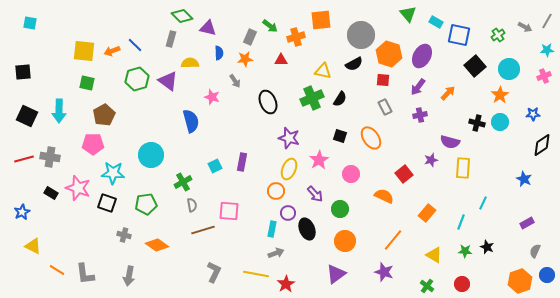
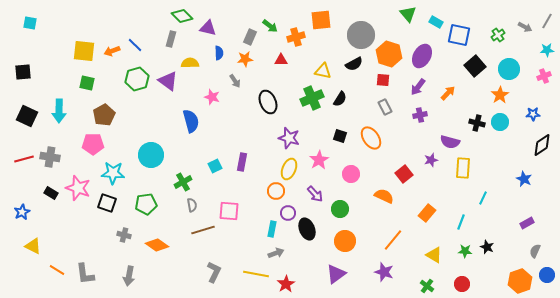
cyan line at (483, 203): moved 5 px up
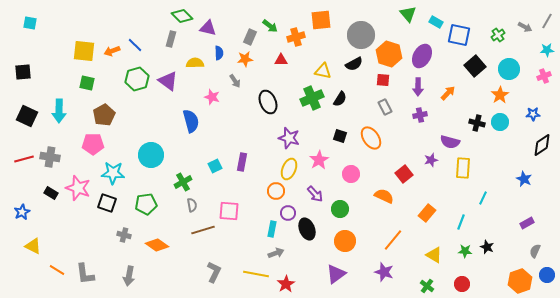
yellow semicircle at (190, 63): moved 5 px right
purple arrow at (418, 87): rotated 36 degrees counterclockwise
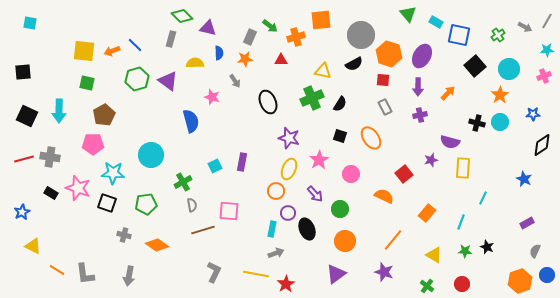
black semicircle at (340, 99): moved 5 px down
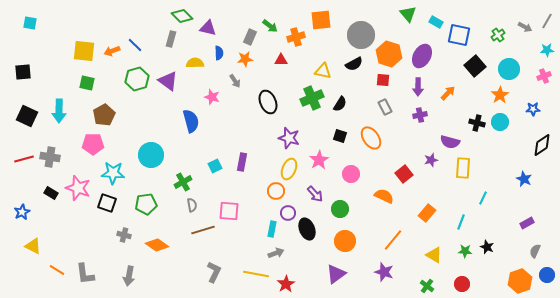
blue star at (533, 114): moved 5 px up
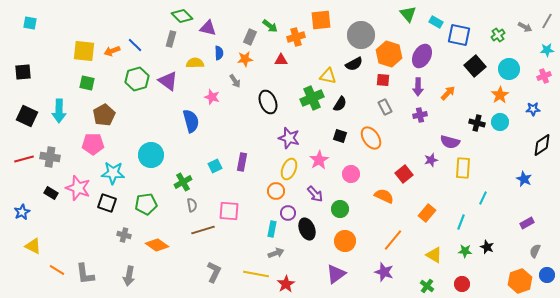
yellow triangle at (323, 71): moved 5 px right, 5 px down
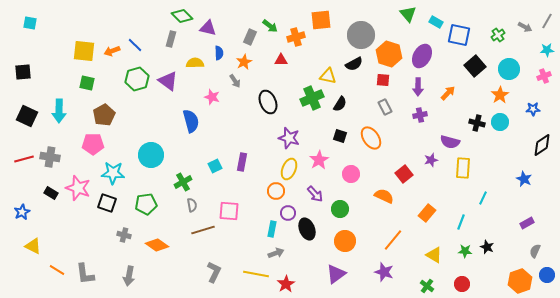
orange star at (245, 59): moved 1 px left, 3 px down; rotated 21 degrees counterclockwise
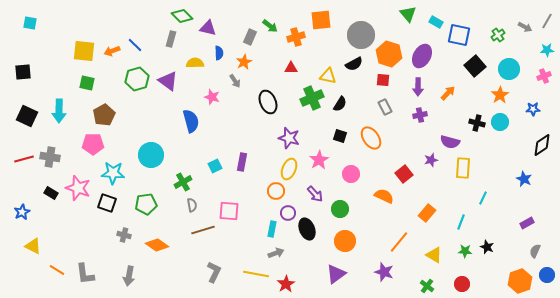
red triangle at (281, 60): moved 10 px right, 8 px down
orange line at (393, 240): moved 6 px right, 2 px down
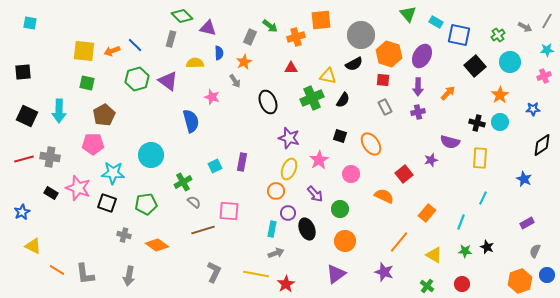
cyan circle at (509, 69): moved 1 px right, 7 px up
black semicircle at (340, 104): moved 3 px right, 4 px up
purple cross at (420, 115): moved 2 px left, 3 px up
orange ellipse at (371, 138): moved 6 px down
yellow rectangle at (463, 168): moved 17 px right, 10 px up
gray semicircle at (192, 205): moved 2 px right, 3 px up; rotated 40 degrees counterclockwise
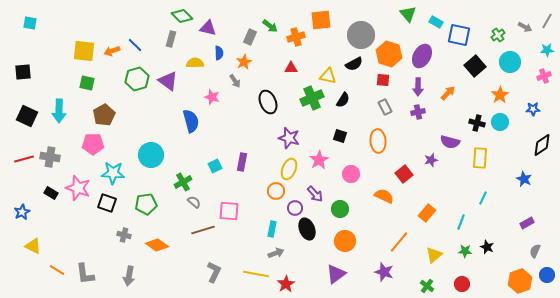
orange ellipse at (371, 144): moved 7 px right, 3 px up; rotated 30 degrees clockwise
purple circle at (288, 213): moved 7 px right, 5 px up
yellow triangle at (434, 255): rotated 48 degrees clockwise
